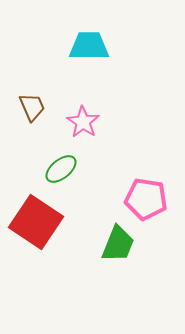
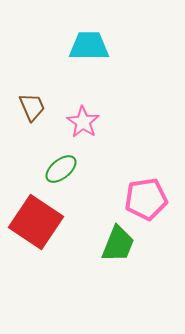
pink pentagon: rotated 18 degrees counterclockwise
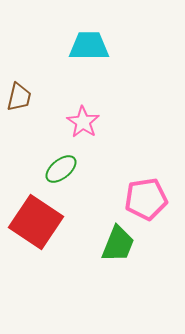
brown trapezoid: moved 13 px left, 10 px up; rotated 36 degrees clockwise
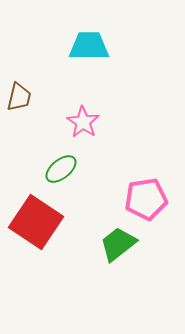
green trapezoid: rotated 150 degrees counterclockwise
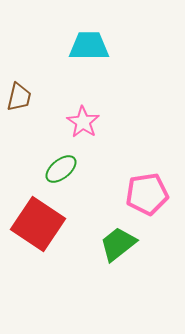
pink pentagon: moved 1 px right, 5 px up
red square: moved 2 px right, 2 px down
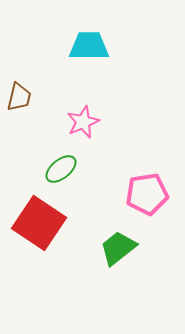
pink star: rotated 16 degrees clockwise
red square: moved 1 px right, 1 px up
green trapezoid: moved 4 px down
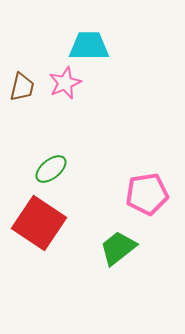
brown trapezoid: moved 3 px right, 10 px up
pink star: moved 18 px left, 39 px up
green ellipse: moved 10 px left
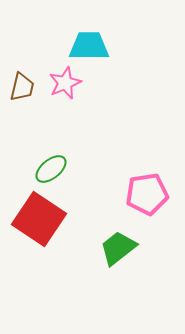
red square: moved 4 px up
